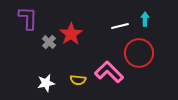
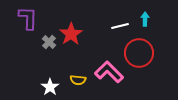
white star: moved 4 px right, 4 px down; rotated 24 degrees counterclockwise
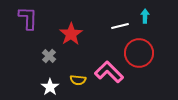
cyan arrow: moved 3 px up
gray cross: moved 14 px down
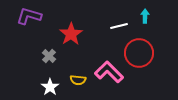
purple L-shape: moved 1 px right, 2 px up; rotated 75 degrees counterclockwise
white line: moved 1 px left
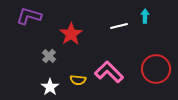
red circle: moved 17 px right, 16 px down
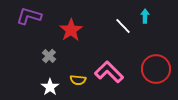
white line: moved 4 px right; rotated 60 degrees clockwise
red star: moved 4 px up
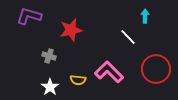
white line: moved 5 px right, 11 px down
red star: rotated 20 degrees clockwise
gray cross: rotated 24 degrees counterclockwise
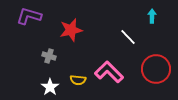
cyan arrow: moved 7 px right
